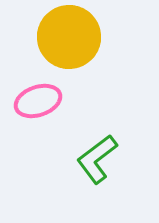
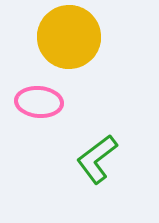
pink ellipse: moved 1 px right, 1 px down; rotated 24 degrees clockwise
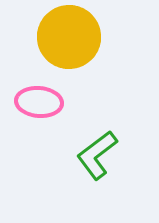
green L-shape: moved 4 px up
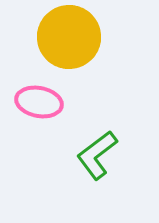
pink ellipse: rotated 6 degrees clockwise
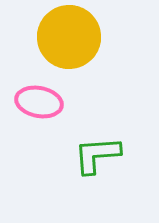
green L-shape: rotated 33 degrees clockwise
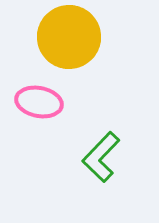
green L-shape: moved 4 px right, 2 px down; rotated 42 degrees counterclockwise
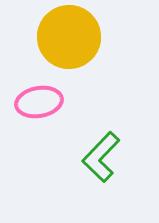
pink ellipse: rotated 21 degrees counterclockwise
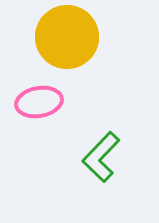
yellow circle: moved 2 px left
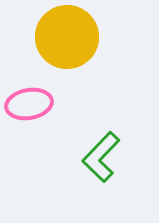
pink ellipse: moved 10 px left, 2 px down
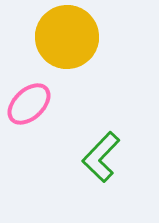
pink ellipse: rotated 33 degrees counterclockwise
